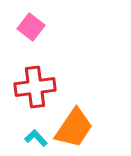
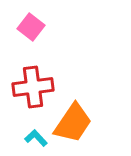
red cross: moved 2 px left
orange trapezoid: moved 1 px left, 5 px up
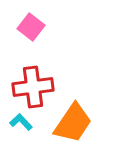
cyan L-shape: moved 15 px left, 16 px up
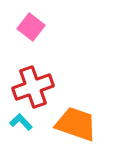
red cross: rotated 12 degrees counterclockwise
orange trapezoid: moved 3 px right, 1 px down; rotated 105 degrees counterclockwise
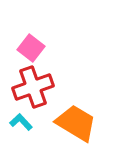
pink square: moved 21 px down
orange trapezoid: moved 1 px up; rotated 12 degrees clockwise
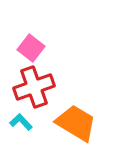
red cross: moved 1 px right
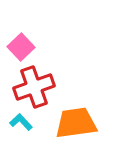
pink square: moved 10 px left, 1 px up; rotated 8 degrees clockwise
orange trapezoid: rotated 39 degrees counterclockwise
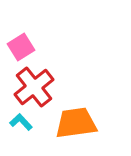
pink square: rotated 12 degrees clockwise
red cross: rotated 18 degrees counterclockwise
